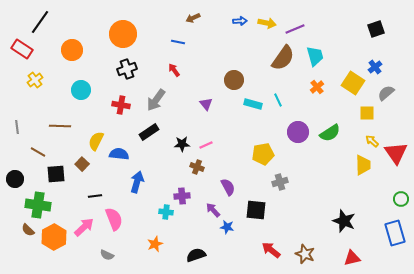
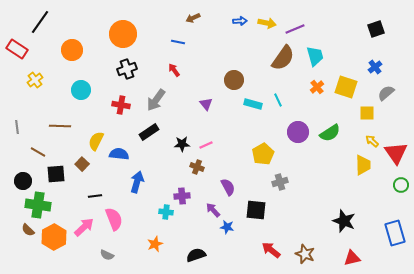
red rectangle at (22, 49): moved 5 px left
yellow square at (353, 83): moved 7 px left, 4 px down; rotated 15 degrees counterclockwise
yellow pentagon at (263, 154): rotated 20 degrees counterclockwise
black circle at (15, 179): moved 8 px right, 2 px down
green circle at (401, 199): moved 14 px up
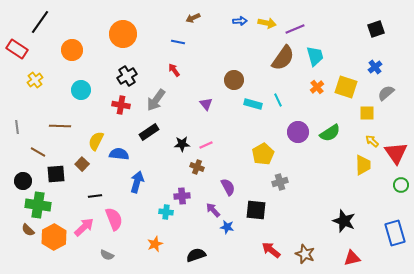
black cross at (127, 69): moved 7 px down; rotated 12 degrees counterclockwise
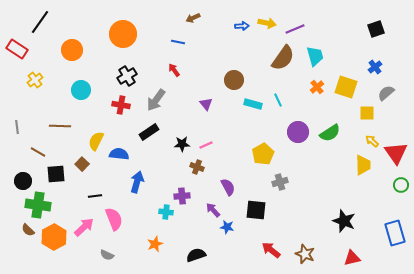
blue arrow at (240, 21): moved 2 px right, 5 px down
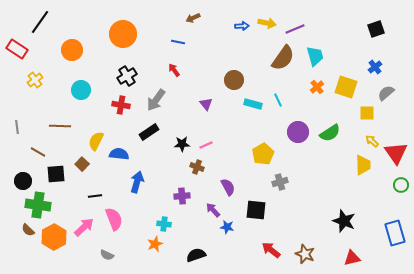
cyan cross at (166, 212): moved 2 px left, 12 px down
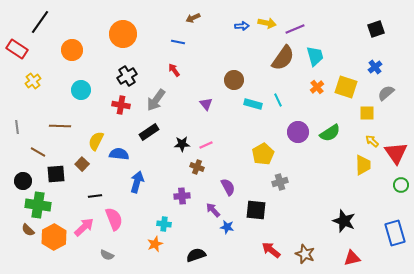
yellow cross at (35, 80): moved 2 px left, 1 px down
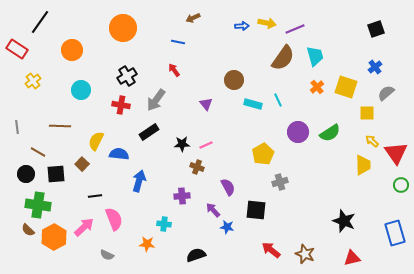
orange circle at (123, 34): moved 6 px up
black circle at (23, 181): moved 3 px right, 7 px up
blue arrow at (137, 182): moved 2 px right, 1 px up
orange star at (155, 244): moved 8 px left; rotated 28 degrees clockwise
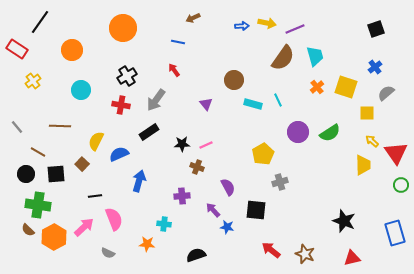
gray line at (17, 127): rotated 32 degrees counterclockwise
blue semicircle at (119, 154): rotated 30 degrees counterclockwise
gray semicircle at (107, 255): moved 1 px right, 2 px up
